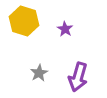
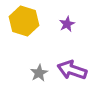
purple star: moved 2 px right, 5 px up; rotated 14 degrees clockwise
purple arrow: moved 6 px left, 7 px up; rotated 92 degrees clockwise
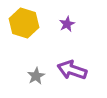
yellow hexagon: moved 2 px down
gray star: moved 3 px left, 3 px down
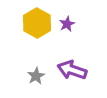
yellow hexagon: moved 13 px right; rotated 12 degrees clockwise
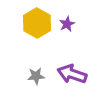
purple arrow: moved 4 px down
gray star: rotated 24 degrees clockwise
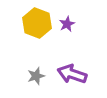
yellow hexagon: rotated 8 degrees counterclockwise
gray star: rotated 12 degrees counterclockwise
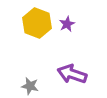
gray star: moved 6 px left, 10 px down; rotated 30 degrees clockwise
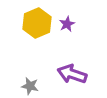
yellow hexagon: rotated 16 degrees clockwise
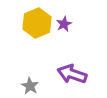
purple star: moved 3 px left
gray star: rotated 18 degrees clockwise
